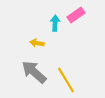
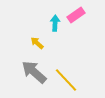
yellow arrow: rotated 32 degrees clockwise
yellow line: rotated 12 degrees counterclockwise
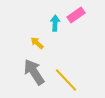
gray arrow: rotated 16 degrees clockwise
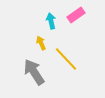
cyan arrow: moved 4 px left, 2 px up; rotated 14 degrees counterclockwise
yellow arrow: moved 4 px right; rotated 24 degrees clockwise
yellow line: moved 21 px up
